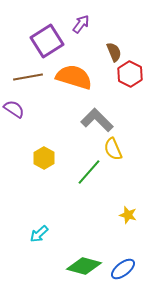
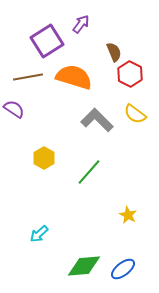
yellow semicircle: moved 22 px right, 35 px up; rotated 30 degrees counterclockwise
yellow star: rotated 12 degrees clockwise
green diamond: rotated 20 degrees counterclockwise
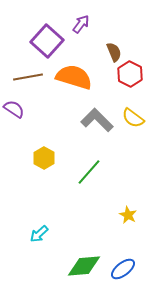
purple square: rotated 16 degrees counterclockwise
yellow semicircle: moved 2 px left, 4 px down
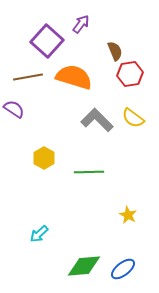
brown semicircle: moved 1 px right, 1 px up
red hexagon: rotated 25 degrees clockwise
green line: rotated 48 degrees clockwise
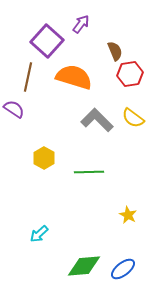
brown line: rotated 68 degrees counterclockwise
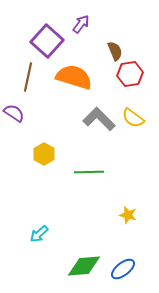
purple semicircle: moved 4 px down
gray L-shape: moved 2 px right, 1 px up
yellow hexagon: moved 4 px up
yellow star: rotated 12 degrees counterclockwise
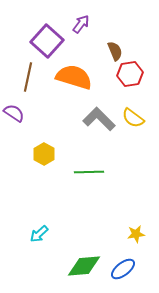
yellow star: moved 8 px right, 19 px down; rotated 24 degrees counterclockwise
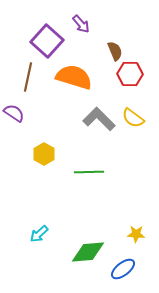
purple arrow: rotated 102 degrees clockwise
red hexagon: rotated 10 degrees clockwise
yellow star: rotated 12 degrees clockwise
green diamond: moved 4 px right, 14 px up
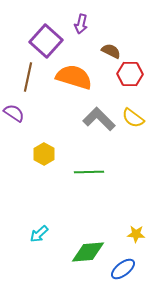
purple arrow: rotated 54 degrees clockwise
purple square: moved 1 px left
brown semicircle: moved 4 px left; rotated 42 degrees counterclockwise
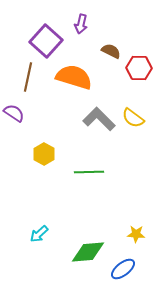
red hexagon: moved 9 px right, 6 px up
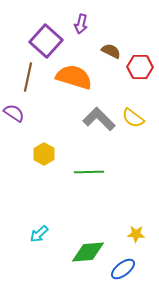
red hexagon: moved 1 px right, 1 px up
